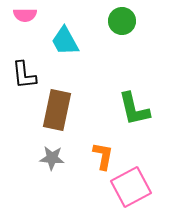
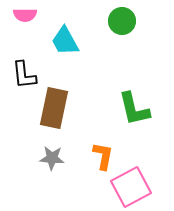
brown rectangle: moved 3 px left, 2 px up
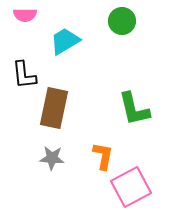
cyan trapezoid: rotated 88 degrees clockwise
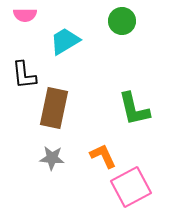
orange L-shape: rotated 36 degrees counterclockwise
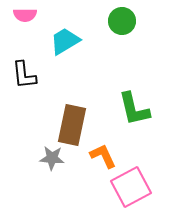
brown rectangle: moved 18 px right, 17 px down
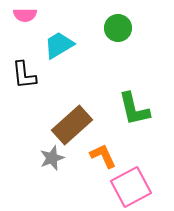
green circle: moved 4 px left, 7 px down
cyan trapezoid: moved 6 px left, 4 px down
brown rectangle: rotated 36 degrees clockwise
gray star: rotated 25 degrees counterclockwise
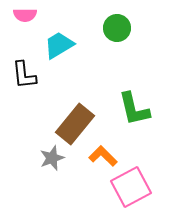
green circle: moved 1 px left
brown rectangle: moved 3 px right, 1 px up; rotated 9 degrees counterclockwise
orange L-shape: rotated 20 degrees counterclockwise
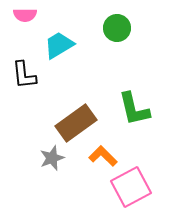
brown rectangle: moved 1 px right, 1 px up; rotated 15 degrees clockwise
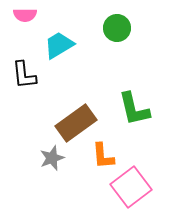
orange L-shape: rotated 140 degrees counterclockwise
pink square: rotated 9 degrees counterclockwise
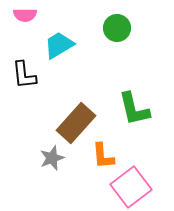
brown rectangle: rotated 12 degrees counterclockwise
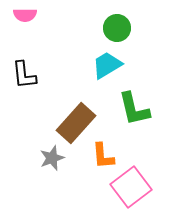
cyan trapezoid: moved 48 px right, 20 px down
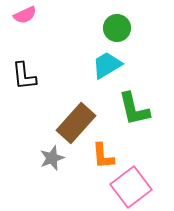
pink semicircle: rotated 25 degrees counterclockwise
black L-shape: moved 1 px down
